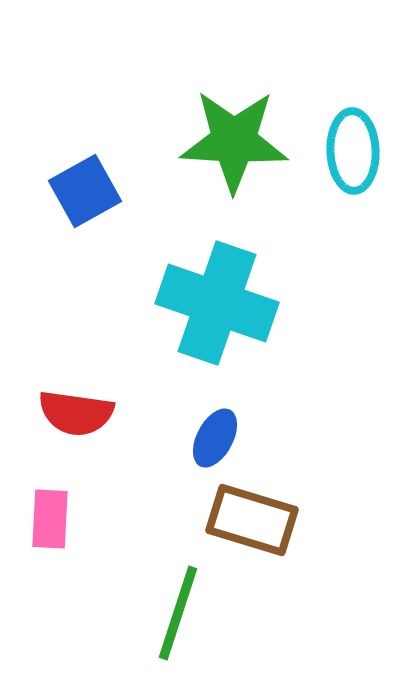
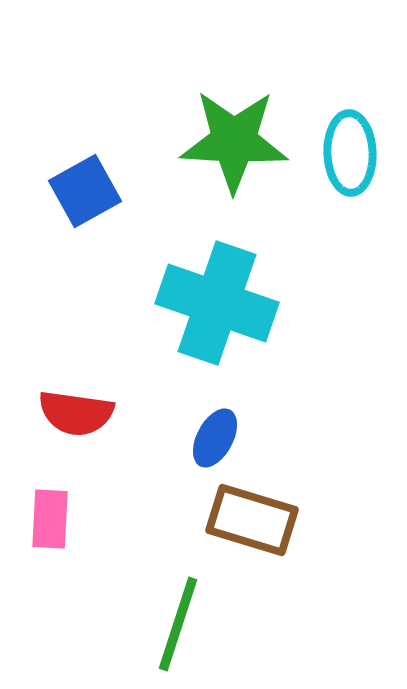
cyan ellipse: moved 3 px left, 2 px down
green line: moved 11 px down
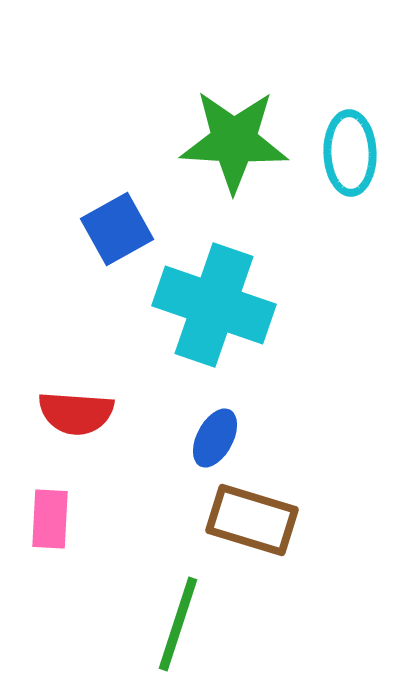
blue square: moved 32 px right, 38 px down
cyan cross: moved 3 px left, 2 px down
red semicircle: rotated 4 degrees counterclockwise
